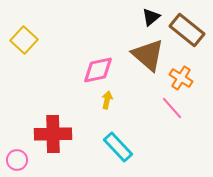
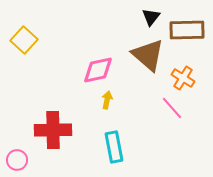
black triangle: rotated 12 degrees counterclockwise
brown rectangle: rotated 40 degrees counterclockwise
orange cross: moved 2 px right
red cross: moved 4 px up
cyan rectangle: moved 4 px left; rotated 32 degrees clockwise
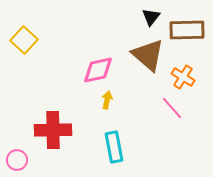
orange cross: moved 1 px up
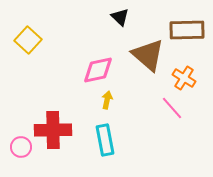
black triangle: moved 31 px left; rotated 24 degrees counterclockwise
yellow square: moved 4 px right
orange cross: moved 1 px right, 1 px down
cyan rectangle: moved 9 px left, 7 px up
pink circle: moved 4 px right, 13 px up
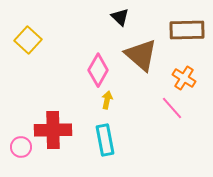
brown triangle: moved 7 px left
pink diamond: rotated 48 degrees counterclockwise
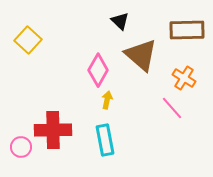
black triangle: moved 4 px down
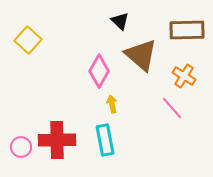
pink diamond: moved 1 px right, 1 px down
orange cross: moved 2 px up
yellow arrow: moved 5 px right, 4 px down; rotated 24 degrees counterclockwise
red cross: moved 4 px right, 10 px down
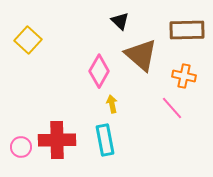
orange cross: rotated 20 degrees counterclockwise
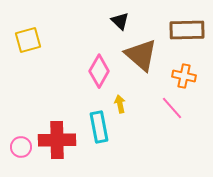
yellow square: rotated 32 degrees clockwise
yellow arrow: moved 8 px right
cyan rectangle: moved 6 px left, 13 px up
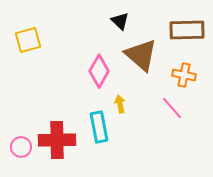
orange cross: moved 1 px up
